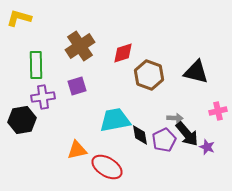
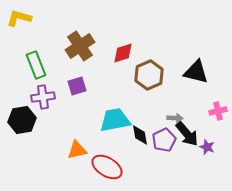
green rectangle: rotated 20 degrees counterclockwise
brown hexagon: rotated 16 degrees clockwise
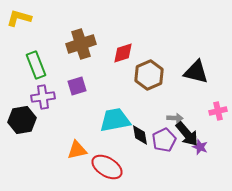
brown cross: moved 1 px right, 2 px up; rotated 16 degrees clockwise
purple star: moved 7 px left
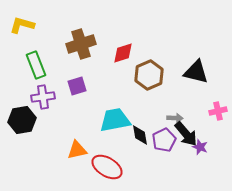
yellow L-shape: moved 3 px right, 7 px down
black arrow: moved 1 px left
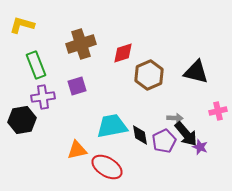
cyan trapezoid: moved 3 px left, 6 px down
purple pentagon: moved 1 px down
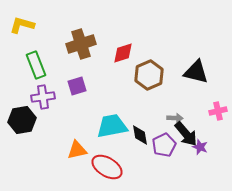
purple pentagon: moved 4 px down
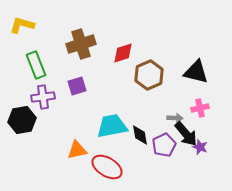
pink cross: moved 18 px left, 3 px up
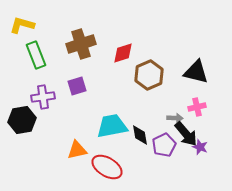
green rectangle: moved 10 px up
pink cross: moved 3 px left, 1 px up
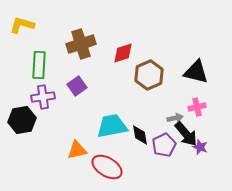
green rectangle: moved 3 px right, 10 px down; rotated 24 degrees clockwise
purple square: rotated 18 degrees counterclockwise
gray arrow: rotated 14 degrees counterclockwise
